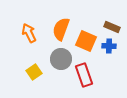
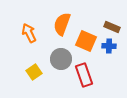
orange semicircle: moved 1 px right, 5 px up
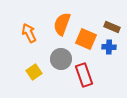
orange square: moved 2 px up
blue cross: moved 1 px down
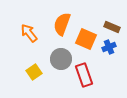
orange arrow: rotated 12 degrees counterclockwise
blue cross: rotated 24 degrees counterclockwise
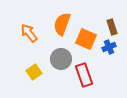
brown rectangle: rotated 49 degrees clockwise
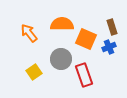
orange semicircle: rotated 70 degrees clockwise
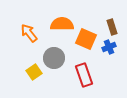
gray circle: moved 7 px left, 1 px up
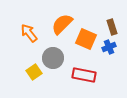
orange semicircle: rotated 45 degrees counterclockwise
gray circle: moved 1 px left
red rectangle: rotated 60 degrees counterclockwise
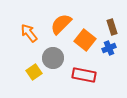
orange semicircle: moved 1 px left
orange square: moved 1 px left, 1 px down; rotated 15 degrees clockwise
blue cross: moved 1 px down
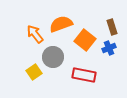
orange semicircle: rotated 25 degrees clockwise
orange arrow: moved 6 px right, 1 px down
gray circle: moved 1 px up
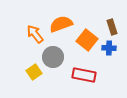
orange square: moved 2 px right
blue cross: rotated 24 degrees clockwise
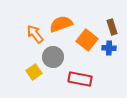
red rectangle: moved 4 px left, 4 px down
